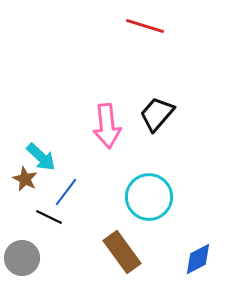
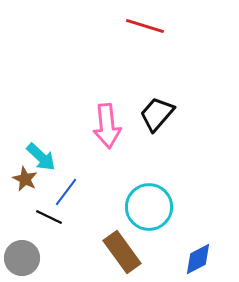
cyan circle: moved 10 px down
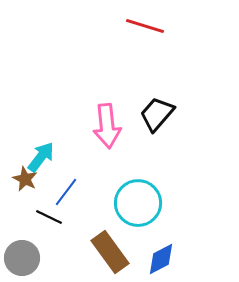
cyan arrow: rotated 96 degrees counterclockwise
cyan circle: moved 11 px left, 4 px up
brown rectangle: moved 12 px left
blue diamond: moved 37 px left
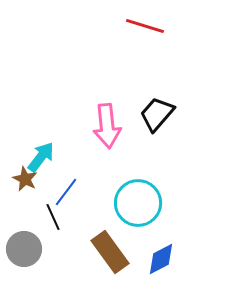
black line: moved 4 px right; rotated 40 degrees clockwise
gray circle: moved 2 px right, 9 px up
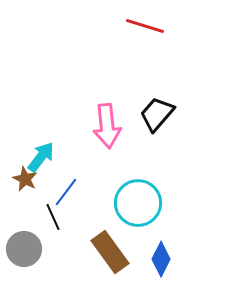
blue diamond: rotated 36 degrees counterclockwise
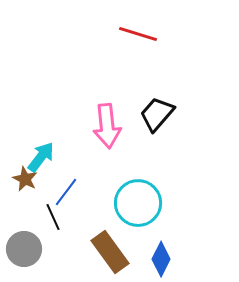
red line: moved 7 px left, 8 px down
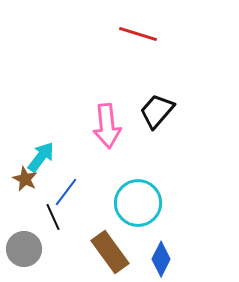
black trapezoid: moved 3 px up
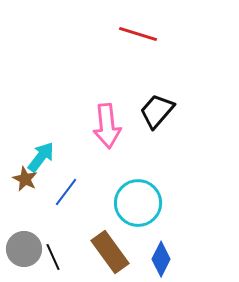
black line: moved 40 px down
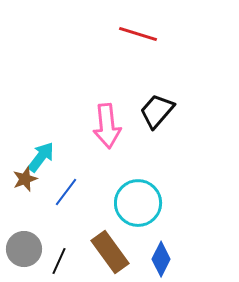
brown star: rotated 25 degrees clockwise
black line: moved 6 px right, 4 px down; rotated 48 degrees clockwise
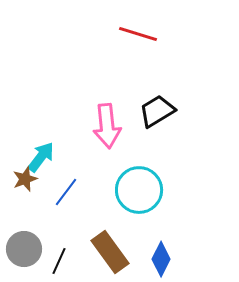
black trapezoid: rotated 18 degrees clockwise
cyan circle: moved 1 px right, 13 px up
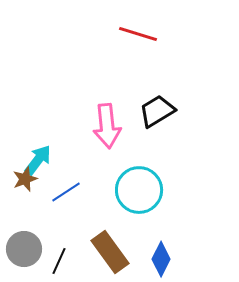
cyan arrow: moved 3 px left, 3 px down
blue line: rotated 20 degrees clockwise
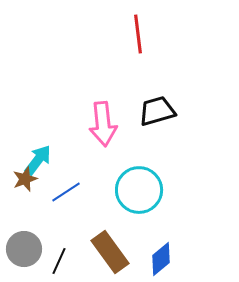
red line: rotated 66 degrees clockwise
black trapezoid: rotated 15 degrees clockwise
pink arrow: moved 4 px left, 2 px up
blue diamond: rotated 24 degrees clockwise
